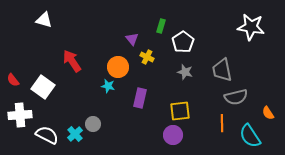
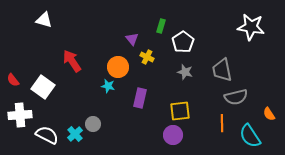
orange semicircle: moved 1 px right, 1 px down
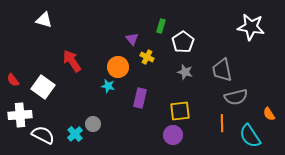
white semicircle: moved 4 px left
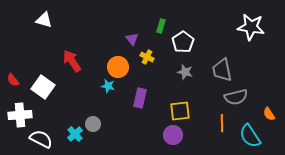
white semicircle: moved 2 px left, 4 px down
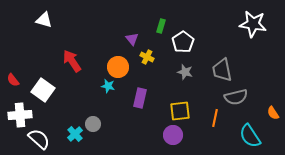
white star: moved 2 px right, 3 px up
white square: moved 3 px down
orange semicircle: moved 4 px right, 1 px up
orange line: moved 7 px left, 5 px up; rotated 12 degrees clockwise
white semicircle: moved 2 px left; rotated 15 degrees clockwise
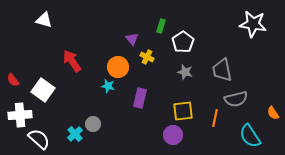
gray semicircle: moved 2 px down
yellow square: moved 3 px right
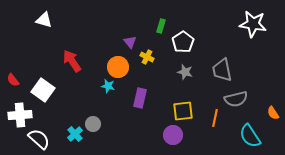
purple triangle: moved 2 px left, 3 px down
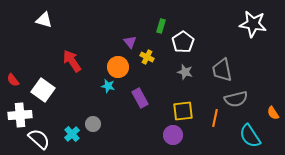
purple rectangle: rotated 42 degrees counterclockwise
cyan cross: moved 3 px left
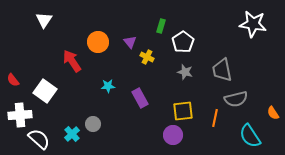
white triangle: rotated 48 degrees clockwise
orange circle: moved 20 px left, 25 px up
cyan star: rotated 16 degrees counterclockwise
white square: moved 2 px right, 1 px down
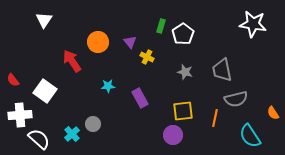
white pentagon: moved 8 px up
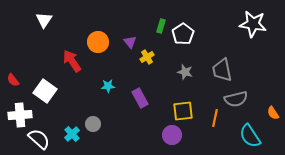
yellow cross: rotated 32 degrees clockwise
purple circle: moved 1 px left
